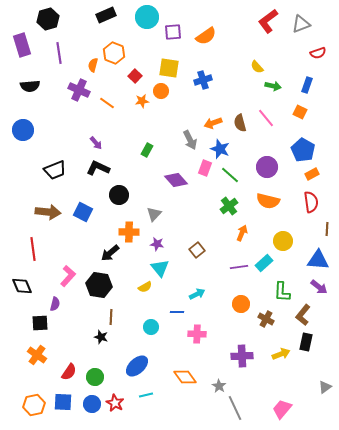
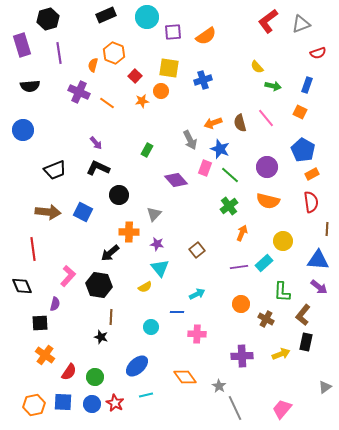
purple cross at (79, 90): moved 2 px down
orange cross at (37, 355): moved 8 px right
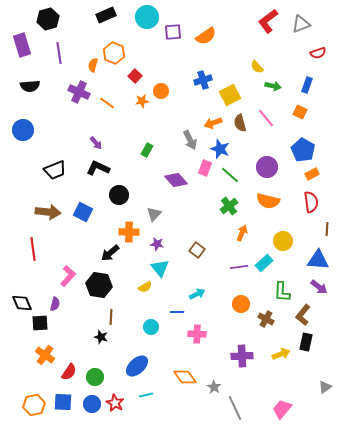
yellow square at (169, 68): moved 61 px right, 27 px down; rotated 35 degrees counterclockwise
brown square at (197, 250): rotated 14 degrees counterclockwise
black diamond at (22, 286): moved 17 px down
gray star at (219, 386): moved 5 px left, 1 px down
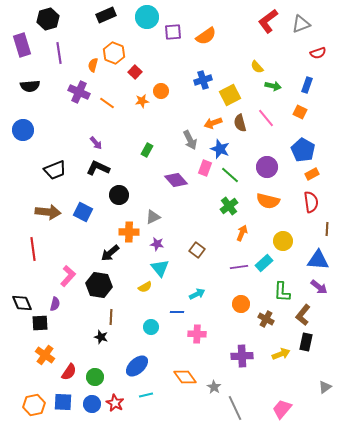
red square at (135, 76): moved 4 px up
gray triangle at (154, 214): moved 1 px left, 3 px down; rotated 21 degrees clockwise
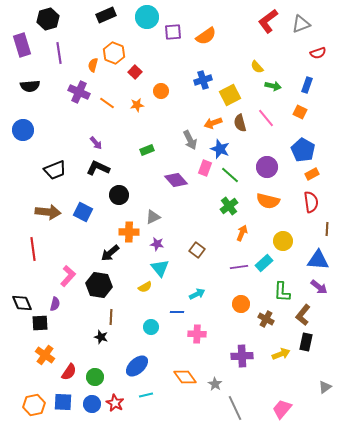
orange star at (142, 101): moved 5 px left, 4 px down
green rectangle at (147, 150): rotated 40 degrees clockwise
gray star at (214, 387): moved 1 px right, 3 px up
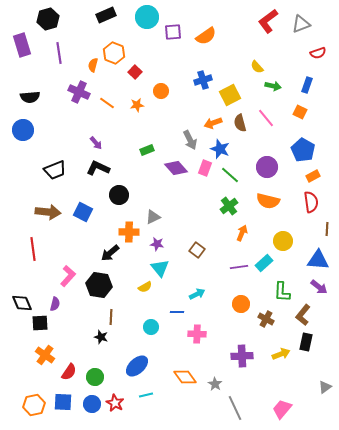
black semicircle at (30, 86): moved 11 px down
orange rectangle at (312, 174): moved 1 px right, 2 px down
purple diamond at (176, 180): moved 12 px up
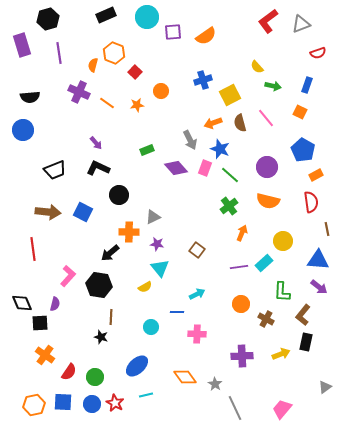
orange rectangle at (313, 176): moved 3 px right, 1 px up
brown line at (327, 229): rotated 16 degrees counterclockwise
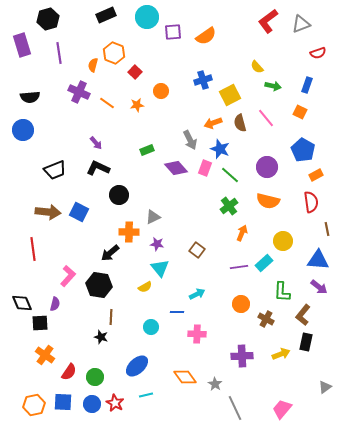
blue square at (83, 212): moved 4 px left
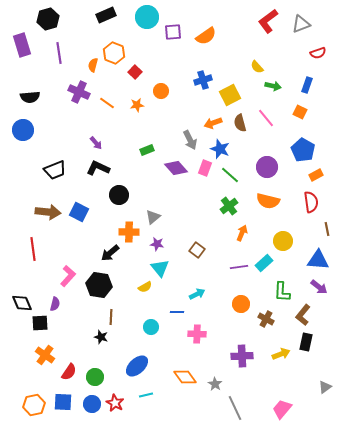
gray triangle at (153, 217): rotated 14 degrees counterclockwise
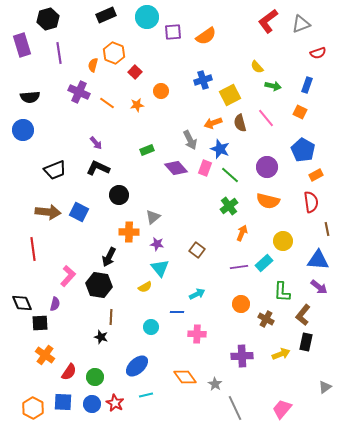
black arrow at (110, 253): moved 1 px left, 4 px down; rotated 24 degrees counterclockwise
orange hexagon at (34, 405): moved 1 px left, 3 px down; rotated 20 degrees counterclockwise
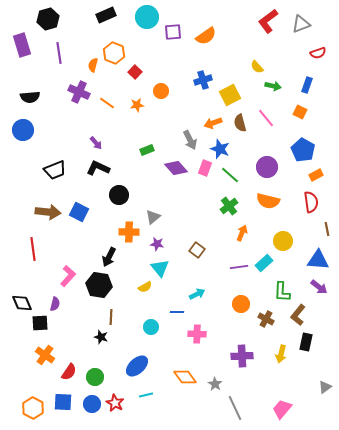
brown L-shape at (303, 315): moved 5 px left
yellow arrow at (281, 354): rotated 126 degrees clockwise
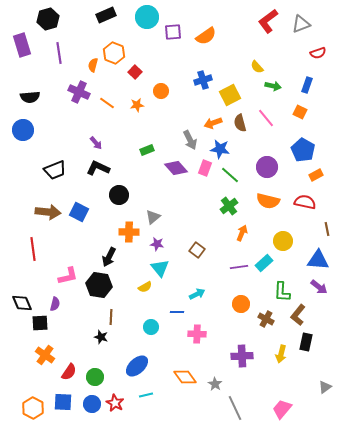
blue star at (220, 149): rotated 12 degrees counterclockwise
red semicircle at (311, 202): moved 6 px left; rotated 70 degrees counterclockwise
pink L-shape at (68, 276): rotated 35 degrees clockwise
